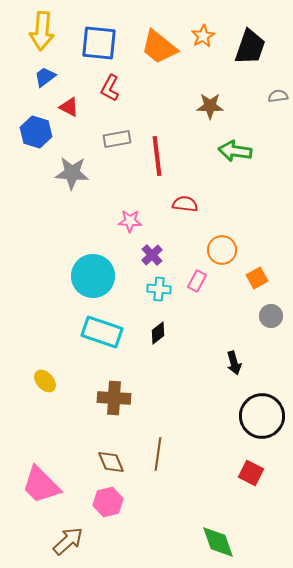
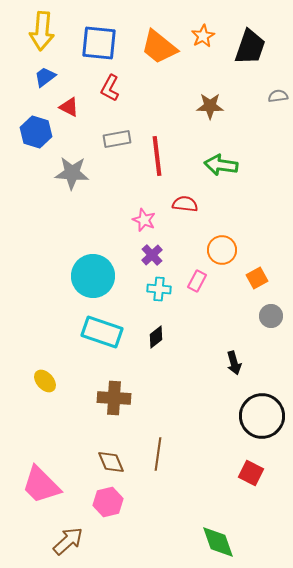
green arrow: moved 14 px left, 14 px down
pink star: moved 14 px right, 1 px up; rotated 20 degrees clockwise
black diamond: moved 2 px left, 4 px down
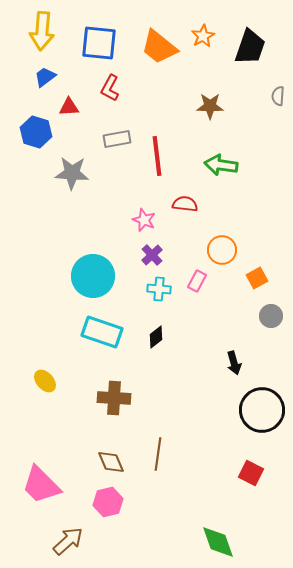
gray semicircle: rotated 78 degrees counterclockwise
red triangle: rotated 30 degrees counterclockwise
black circle: moved 6 px up
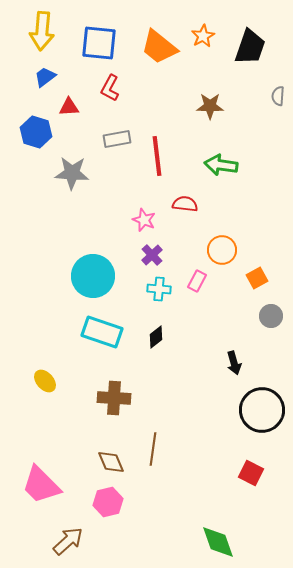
brown line: moved 5 px left, 5 px up
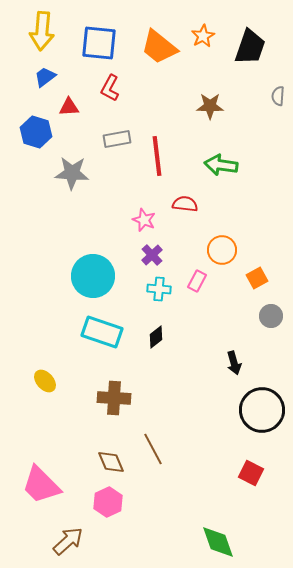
brown line: rotated 36 degrees counterclockwise
pink hexagon: rotated 12 degrees counterclockwise
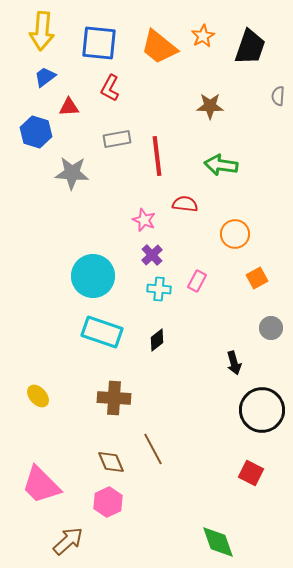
orange circle: moved 13 px right, 16 px up
gray circle: moved 12 px down
black diamond: moved 1 px right, 3 px down
yellow ellipse: moved 7 px left, 15 px down
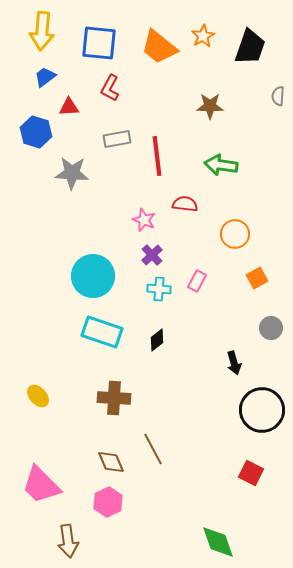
brown arrow: rotated 124 degrees clockwise
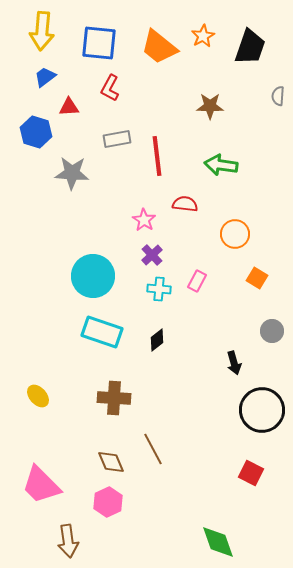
pink star: rotated 10 degrees clockwise
orange square: rotated 30 degrees counterclockwise
gray circle: moved 1 px right, 3 px down
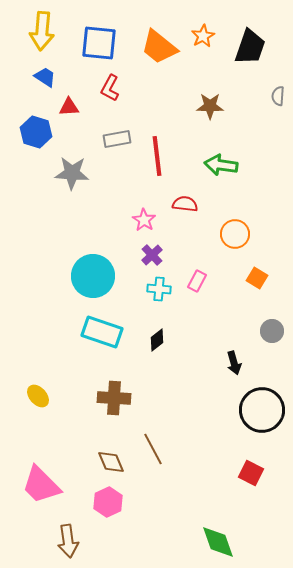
blue trapezoid: rotated 70 degrees clockwise
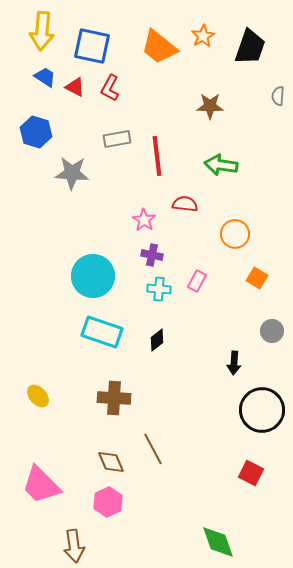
blue square: moved 7 px left, 3 px down; rotated 6 degrees clockwise
red triangle: moved 6 px right, 20 px up; rotated 30 degrees clockwise
purple cross: rotated 35 degrees counterclockwise
black arrow: rotated 20 degrees clockwise
brown arrow: moved 6 px right, 5 px down
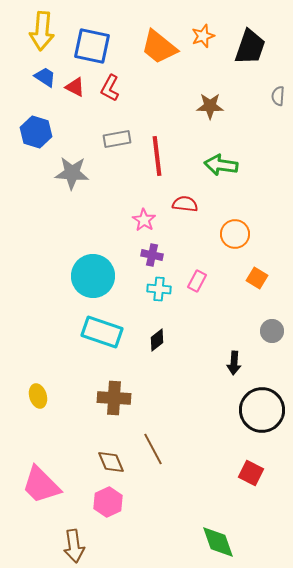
orange star: rotated 10 degrees clockwise
yellow ellipse: rotated 25 degrees clockwise
